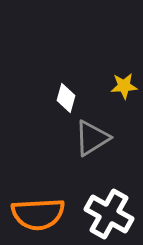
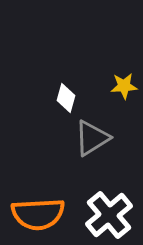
white cross: moved 1 px down; rotated 21 degrees clockwise
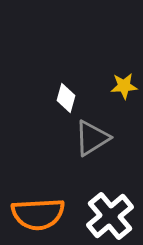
white cross: moved 1 px right, 1 px down
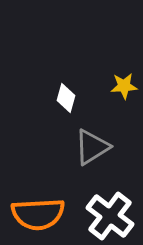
gray triangle: moved 9 px down
white cross: rotated 12 degrees counterclockwise
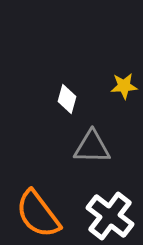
white diamond: moved 1 px right, 1 px down
gray triangle: rotated 33 degrees clockwise
orange semicircle: rotated 56 degrees clockwise
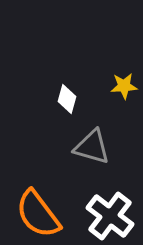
gray triangle: rotated 15 degrees clockwise
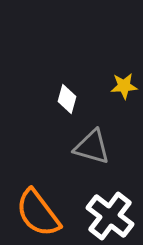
orange semicircle: moved 1 px up
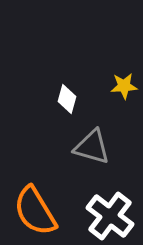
orange semicircle: moved 3 px left, 2 px up; rotated 6 degrees clockwise
